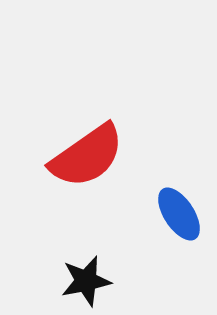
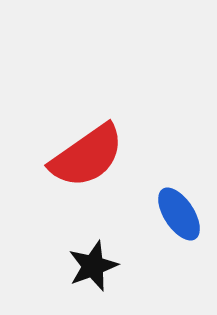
black star: moved 7 px right, 15 px up; rotated 9 degrees counterclockwise
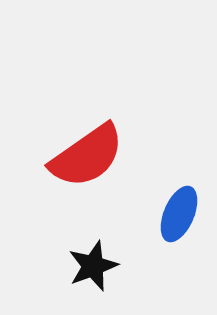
blue ellipse: rotated 56 degrees clockwise
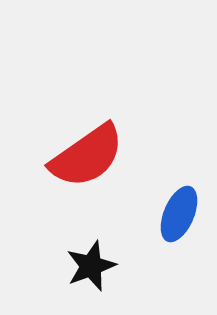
black star: moved 2 px left
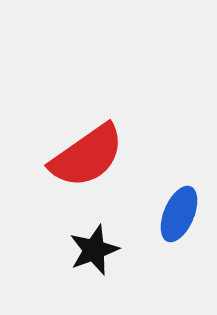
black star: moved 3 px right, 16 px up
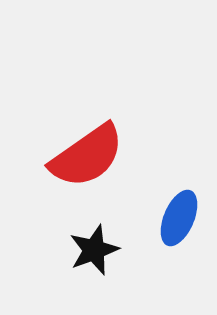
blue ellipse: moved 4 px down
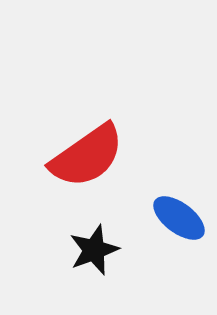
blue ellipse: rotated 76 degrees counterclockwise
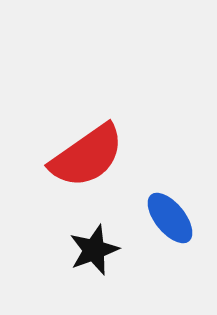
blue ellipse: moved 9 px left; rotated 14 degrees clockwise
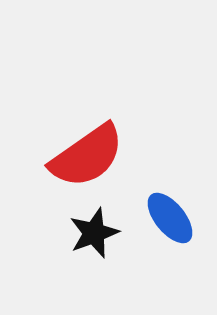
black star: moved 17 px up
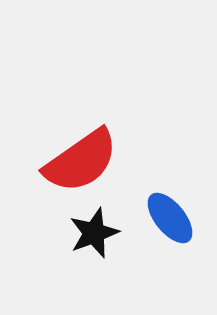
red semicircle: moved 6 px left, 5 px down
